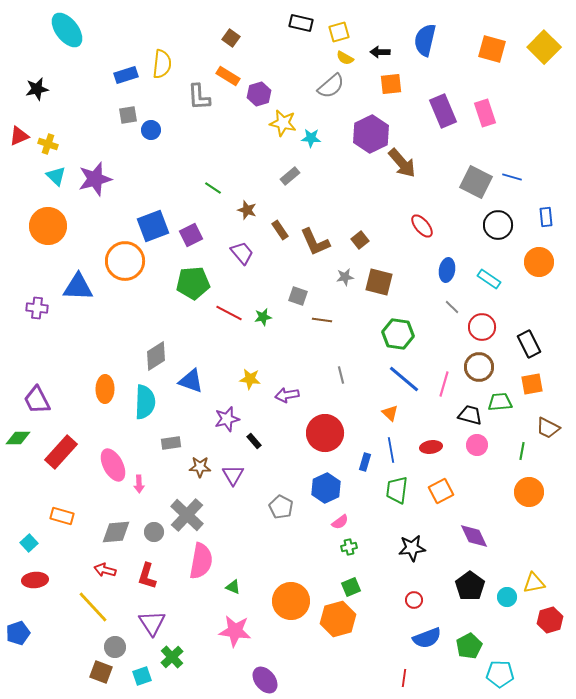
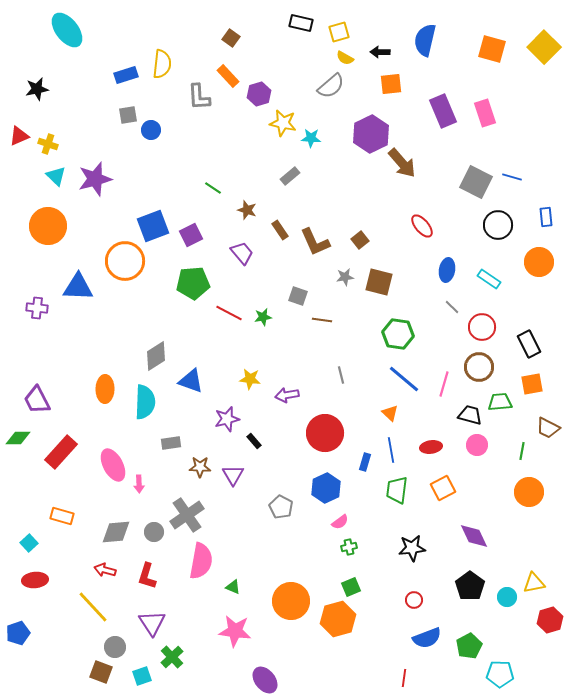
orange rectangle at (228, 76): rotated 15 degrees clockwise
orange square at (441, 491): moved 2 px right, 3 px up
gray cross at (187, 515): rotated 12 degrees clockwise
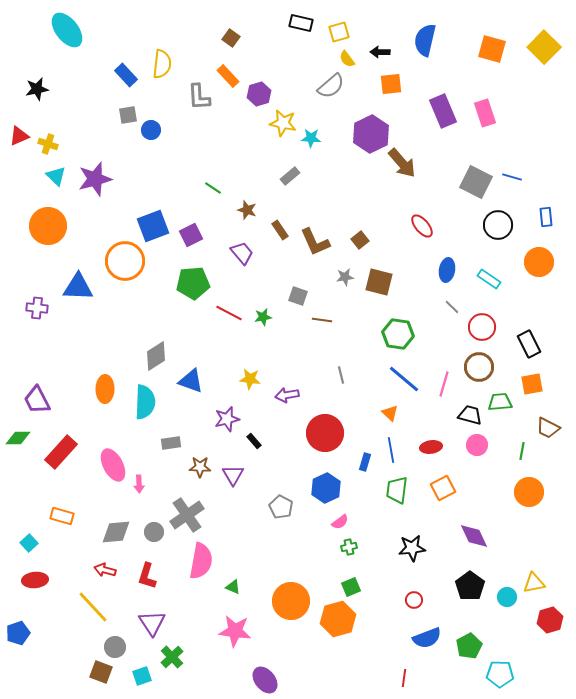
yellow semicircle at (345, 58): moved 2 px right, 1 px down; rotated 24 degrees clockwise
blue rectangle at (126, 75): rotated 65 degrees clockwise
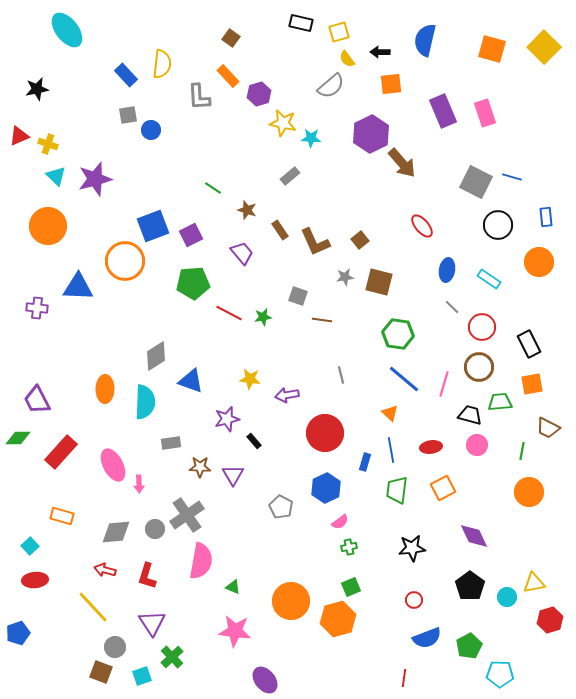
gray circle at (154, 532): moved 1 px right, 3 px up
cyan square at (29, 543): moved 1 px right, 3 px down
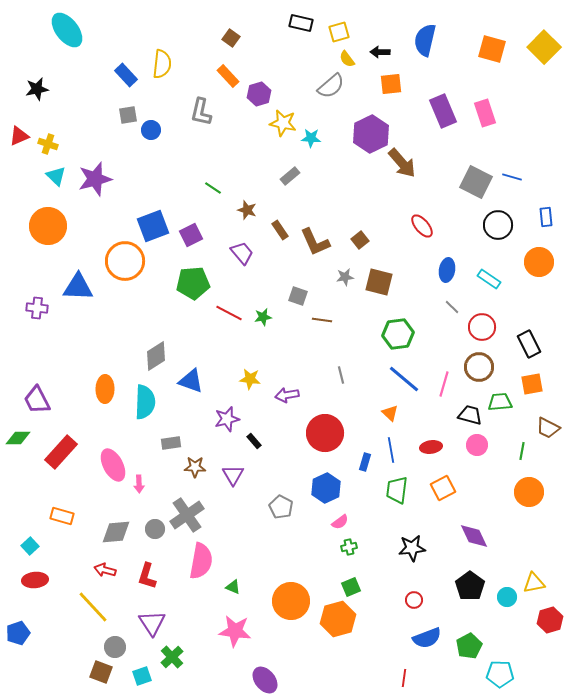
gray L-shape at (199, 97): moved 2 px right, 15 px down; rotated 16 degrees clockwise
green hexagon at (398, 334): rotated 16 degrees counterclockwise
brown star at (200, 467): moved 5 px left
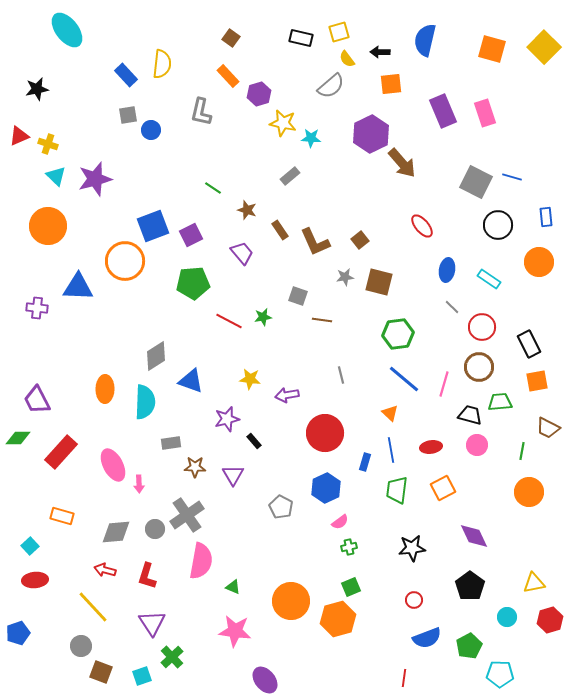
black rectangle at (301, 23): moved 15 px down
red line at (229, 313): moved 8 px down
orange square at (532, 384): moved 5 px right, 3 px up
cyan circle at (507, 597): moved 20 px down
gray circle at (115, 647): moved 34 px left, 1 px up
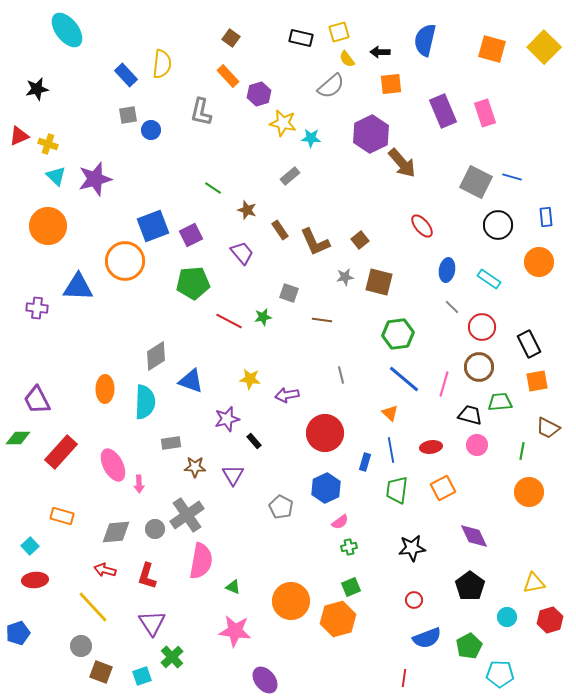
gray square at (298, 296): moved 9 px left, 3 px up
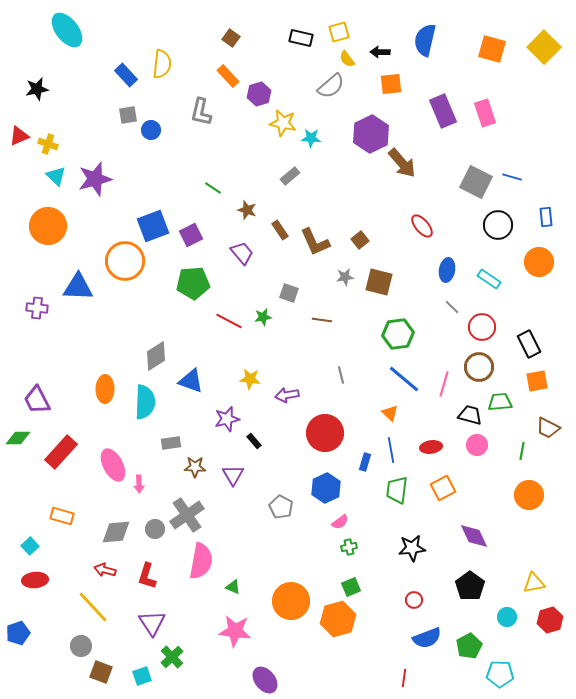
orange circle at (529, 492): moved 3 px down
